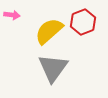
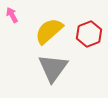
pink arrow: rotated 126 degrees counterclockwise
red hexagon: moved 6 px right, 12 px down
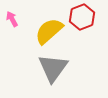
pink arrow: moved 4 px down
red hexagon: moved 7 px left, 17 px up
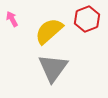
red hexagon: moved 5 px right, 2 px down
